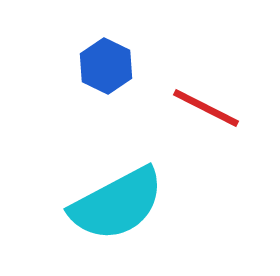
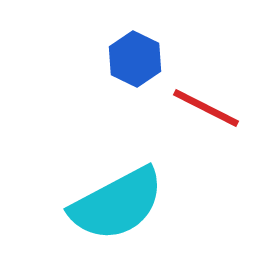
blue hexagon: moved 29 px right, 7 px up
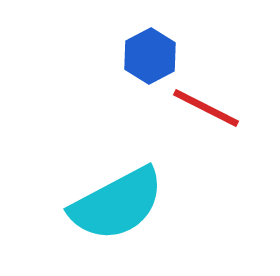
blue hexagon: moved 15 px right, 3 px up; rotated 6 degrees clockwise
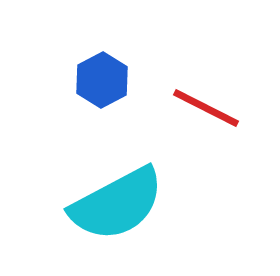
blue hexagon: moved 48 px left, 24 px down
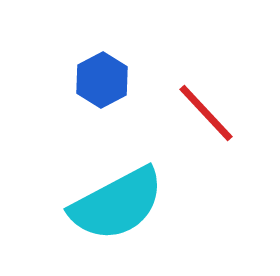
red line: moved 5 px down; rotated 20 degrees clockwise
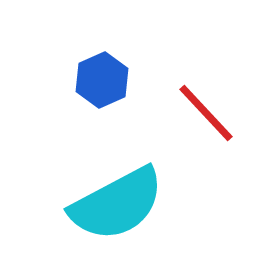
blue hexagon: rotated 4 degrees clockwise
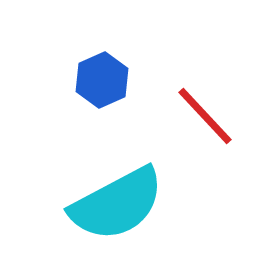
red line: moved 1 px left, 3 px down
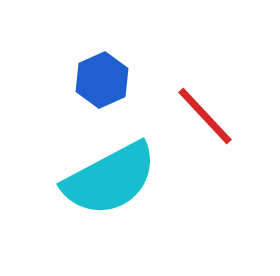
cyan semicircle: moved 7 px left, 25 px up
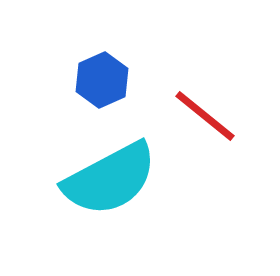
red line: rotated 8 degrees counterclockwise
